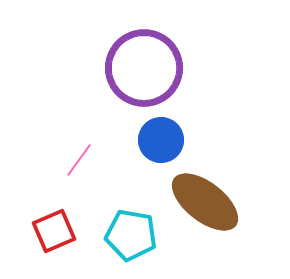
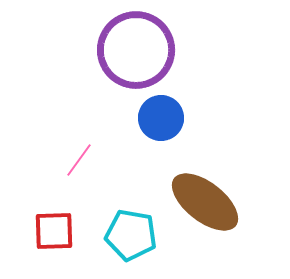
purple circle: moved 8 px left, 18 px up
blue circle: moved 22 px up
red square: rotated 21 degrees clockwise
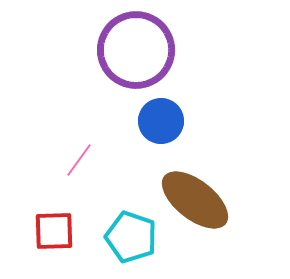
blue circle: moved 3 px down
brown ellipse: moved 10 px left, 2 px up
cyan pentagon: moved 2 px down; rotated 9 degrees clockwise
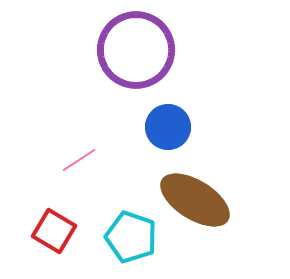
blue circle: moved 7 px right, 6 px down
pink line: rotated 21 degrees clockwise
brown ellipse: rotated 6 degrees counterclockwise
red square: rotated 33 degrees clockwise
